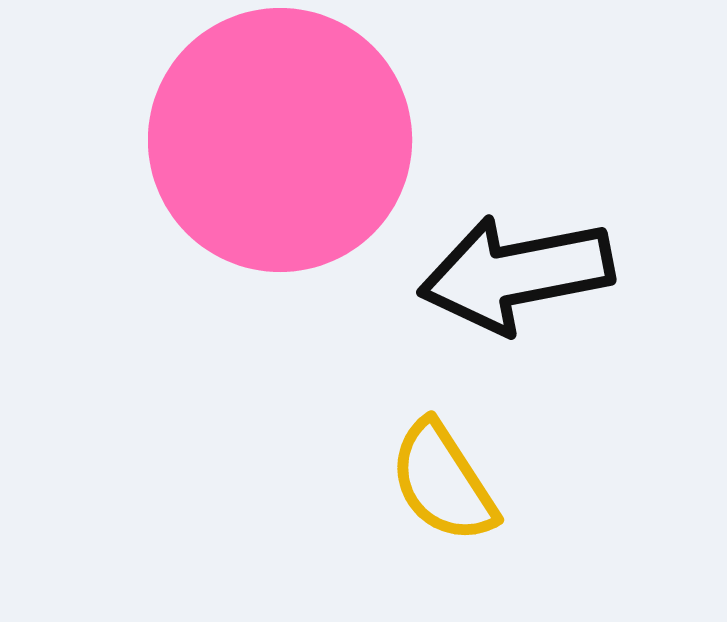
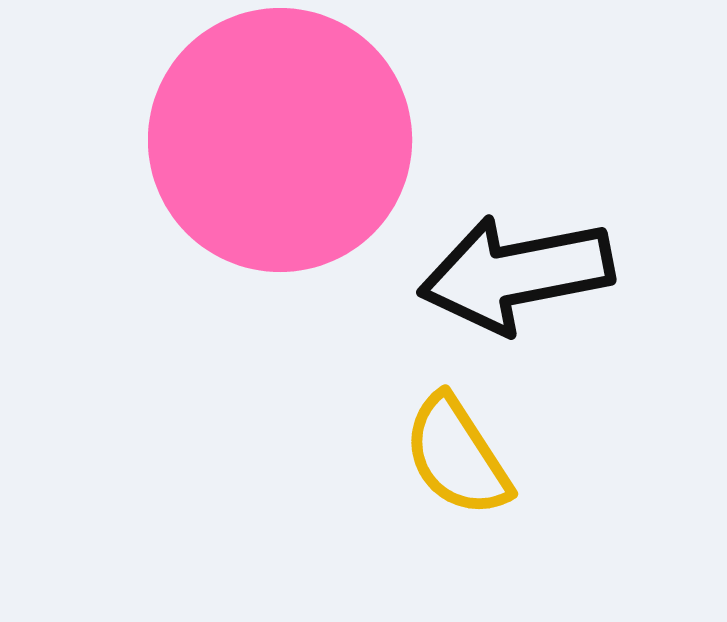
yellow semicircle: moved 14 px right, 26 px up
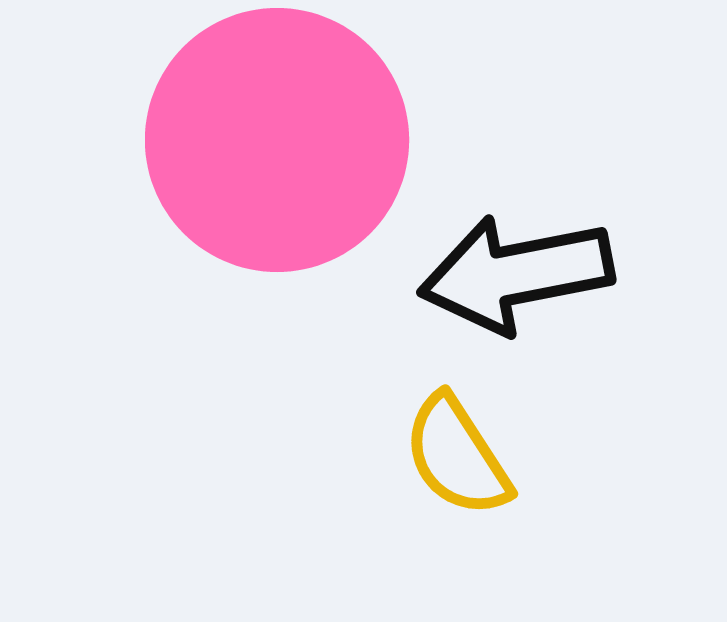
pink circle: moved 3 px left
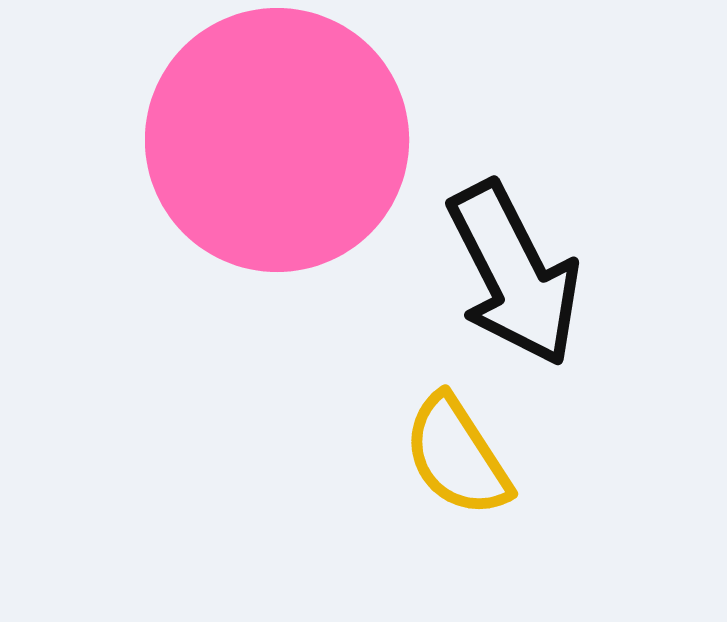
black arrow: moved 2 px left; rotated 106 degrees counterclockwise
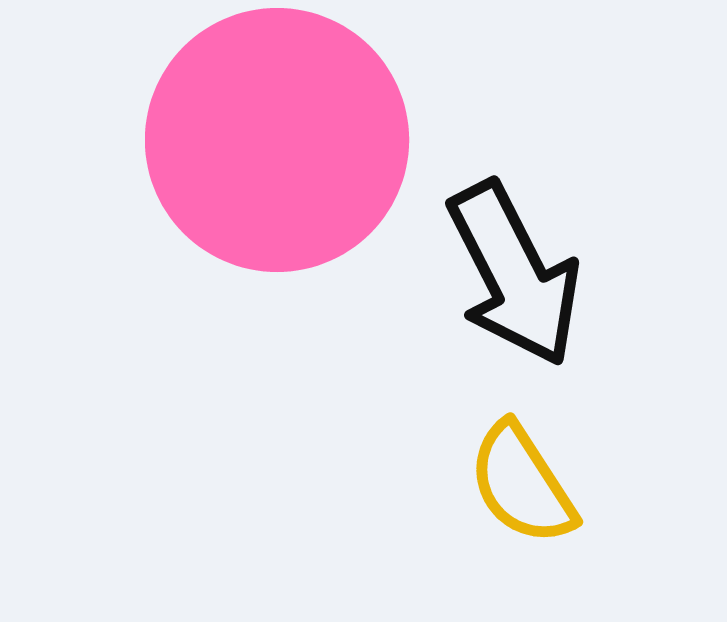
yellow semicircle: moved 65 px right, 28 px down
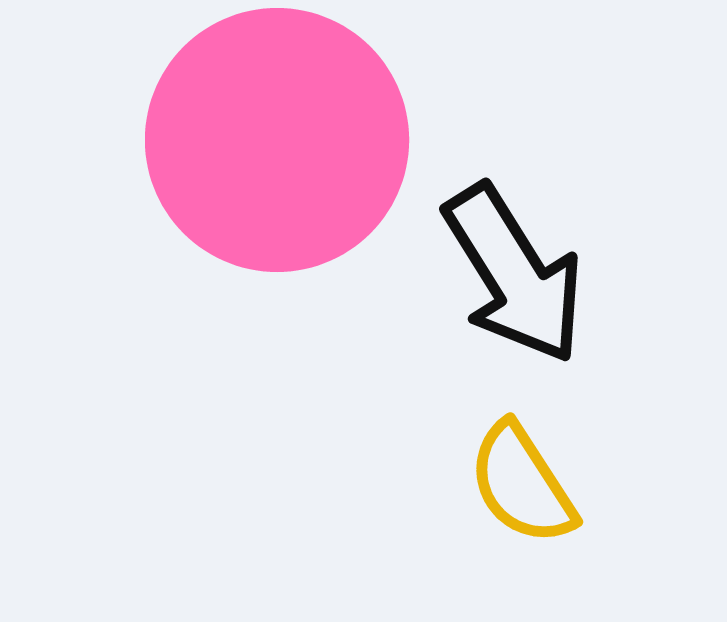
black arrow: rotated 5 degrees counterclockwise
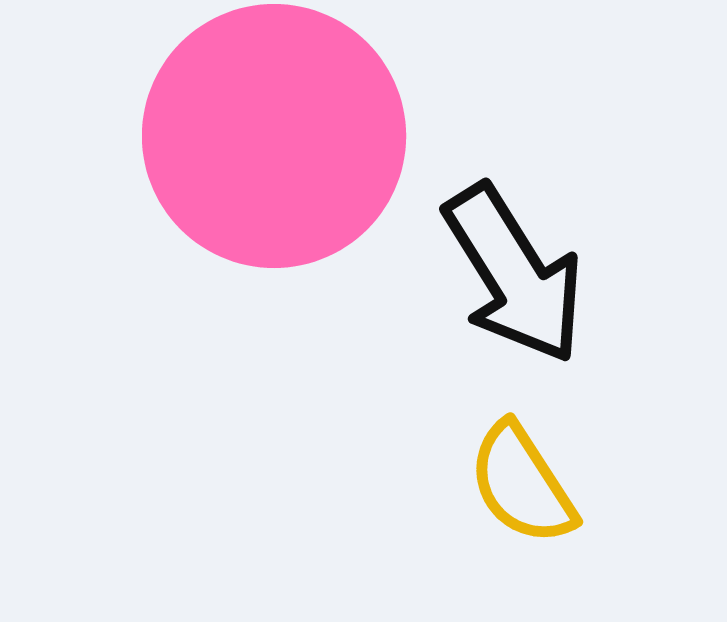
pink circle: moved 3 px left, 4 px up
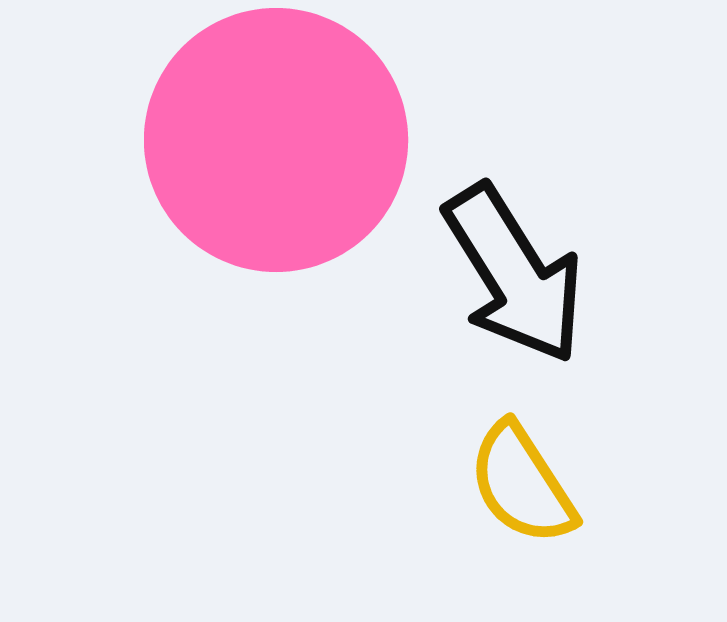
pink circle: moved 2 px right, 4 px down
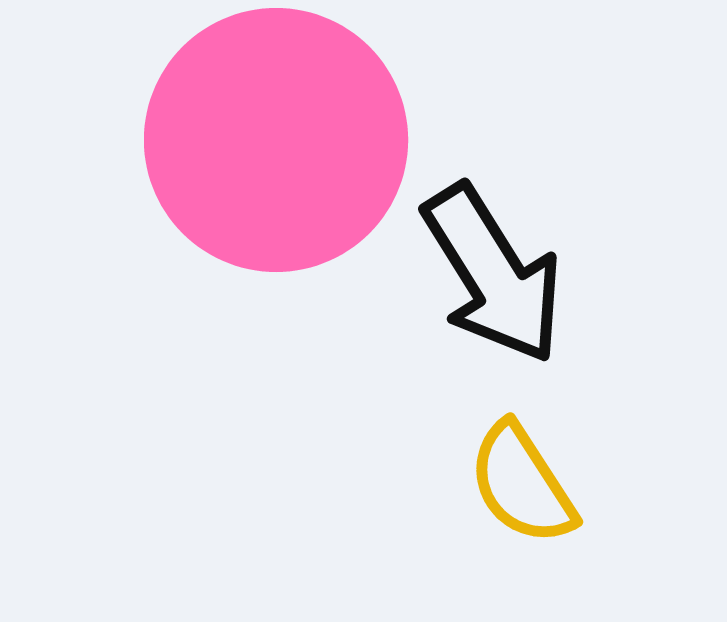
black arrow: moved 21 px left
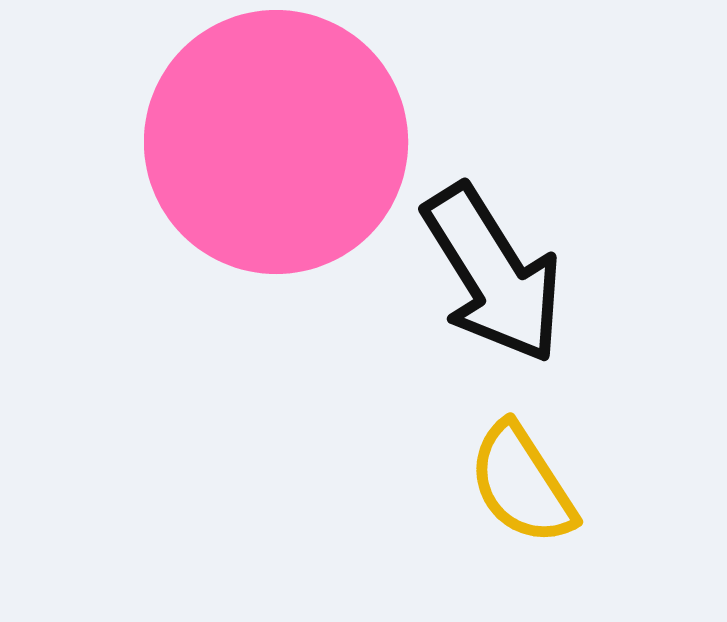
pink circle: moved 2 px down
